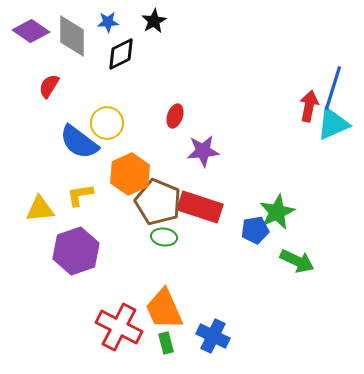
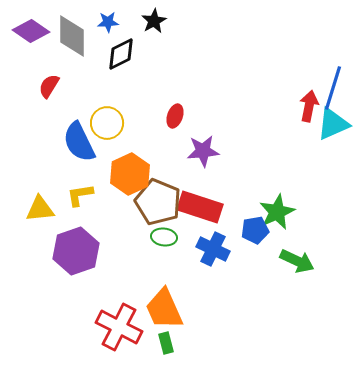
blue semicircle: rotated 27 degrees clockwise
blue cross: moved 87 px up
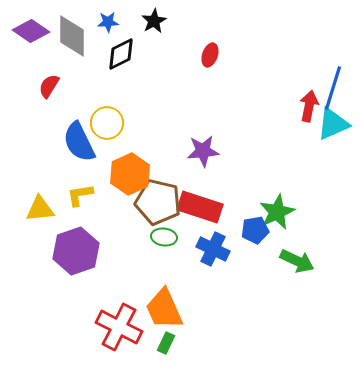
red ellipse: moved 35 px right, 61 px up
brown pentagon: rotated 9 degrees counterclockwise
green rectangle: rotated 40 degrees clockwise
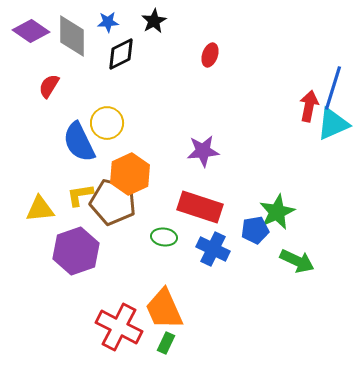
brown pentagon: moved 45 px left
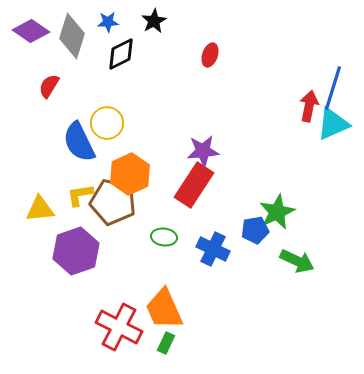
gray diamond: rotated 18 degrees clockwise
red rectangle: moved 6 px left, 22 px up; rotated 75 degrees counterclockwise
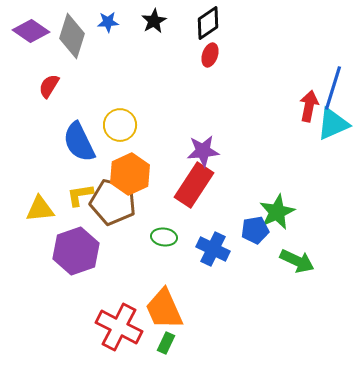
black diamond: moved 87 px right, 31 px up; rotated 8 degrees counterclockwise
yellow circle: moved 13 px right, 2 px down
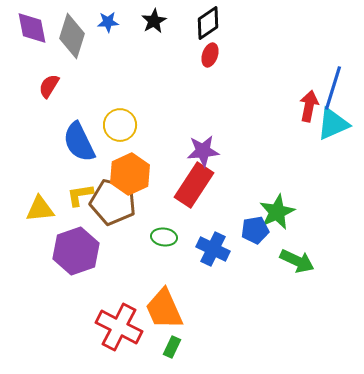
purple diamond: moved 1 px right, 3 px up; rotated 45 degrees clockwise
green rectangle: moved 6 px right, 4 px down
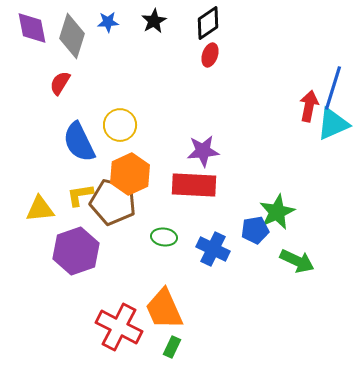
red semicircle: moved 11 px right, 3 px up
red rectangle: rotated 60 degrees clockwise
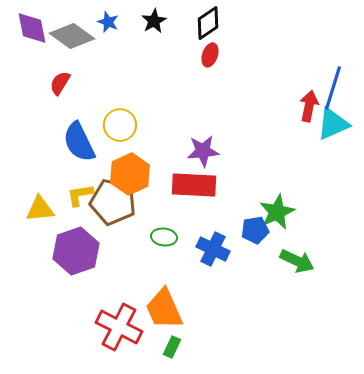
blue star: rotated 25 degrees clockwise
gray diamond: rotated 72 degrees counterclockwise
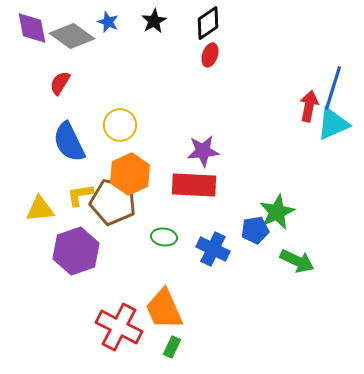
blue semicircle: moved 10 px left
